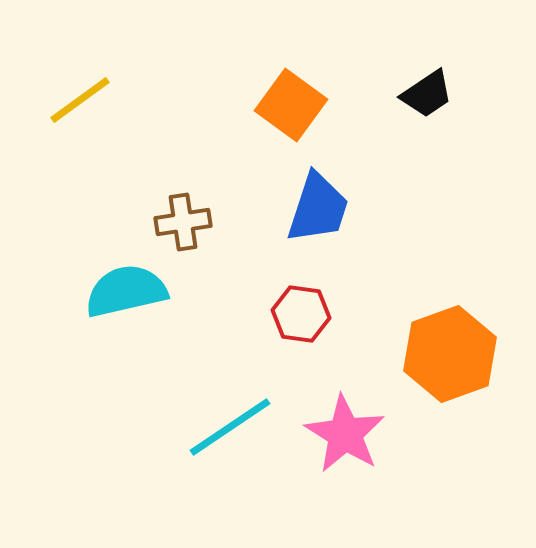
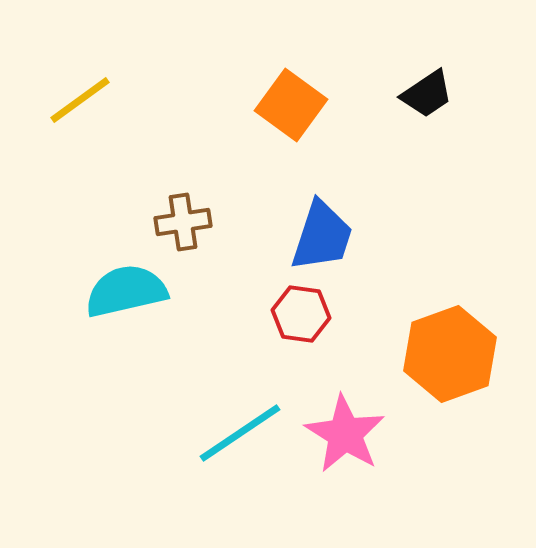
blue trapezoid: moved 4 px right, 28 px down
cyan line: moved 10 px right, 6 px down
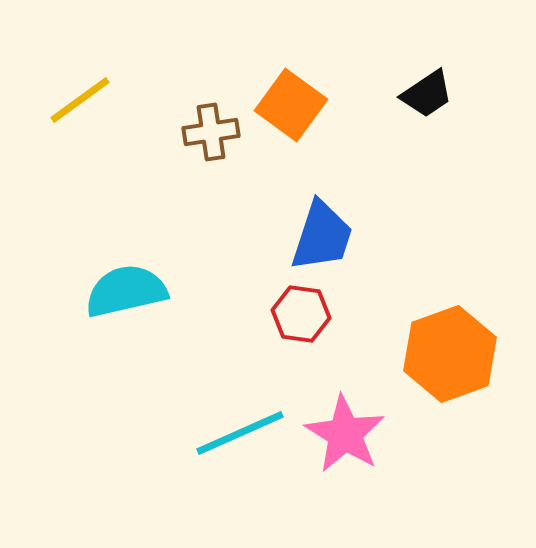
brown cross: moved 28 px right, 90 px up
cyan line: rotated 10 degrees clockwise
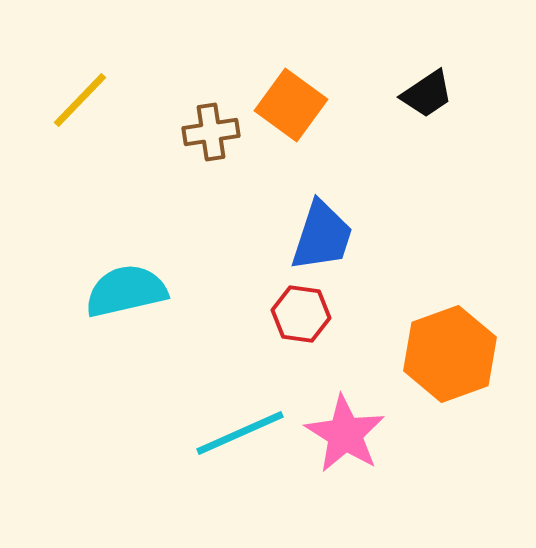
yellow line: rotated 10 degrees counterclockwise
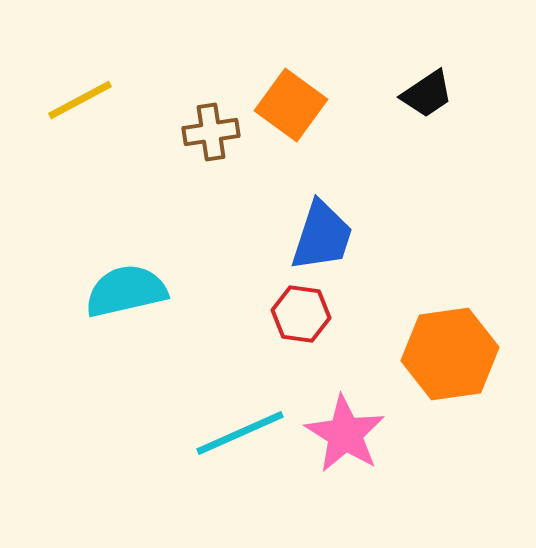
yellow line: rotated 18 degrees clockwise
orange hexagon: rotated 12 degrees clockwise
